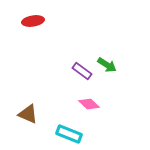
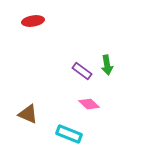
green arrow: rotated 48 degrees clockwise
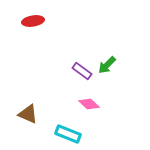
green arrow: rotated 54 degrees clockwise
cyan rectangle: moved 1 px left
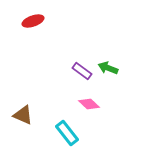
red ellipse: rotated 10 degrees counterclockwise
green arrow: moved 1 px right, 3 px down; rotated 66 degrees clockwise
brown triangle: moved 5 px left, 1 px down
cyan rectangle: moved 1 px left, 1 px up; rotated 30 degrees clockwise
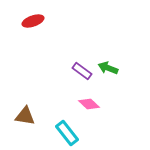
brown triangle: moved 2 px right, 1 px down; rotated 15 degrees counterclockwise
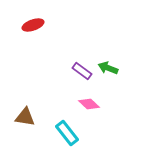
red ellipse: moved 4 px down
brown triangle: moved 1 px down
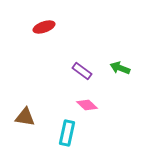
red ellipse: moved 11 px right, 2 px down
green arrow: moved 12 px right
pink diamond: moved 2 px left, 1 px down
cyan rectangle: rotated 50 degrees clockwise
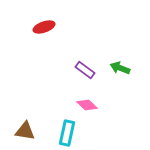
purple rectangle: moved 3 px right, 1 px up
brown triangle: moved 14 px down
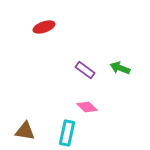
pink diamond: moved 2 px down
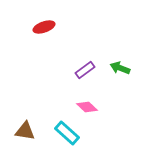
purple rectangle: rotated 72 degrees counterclockwise
cyan rectangle: rotated 60 degrees counterclockwise
